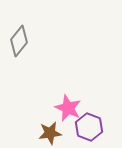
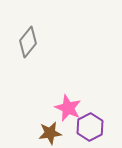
gray diamond: moved 9 px right, 1 px down
purple hexagon: moved 1 px right; rotated 12 degrees clockwise
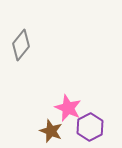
gray diamond: moved 7 px left, 3 px down
brown star: moved 1 px right, 2 px up; rotated 30 degrees clockwise
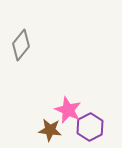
pink star: moved 2 px down
brown star: moved 1 px left, 1 px up; rotated 15 degrees counterclockwise
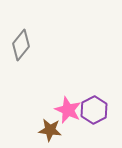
purple hexagon: moved 4 px right, 17 px up
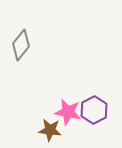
pink star: moved 2 px down; rotated 12 degrees counterclockwise
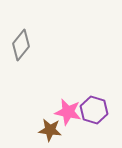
purple hexagon: rotated 16 degrees counterclockwise
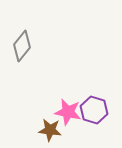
gray diamond: moved 1 px right, 1 px down
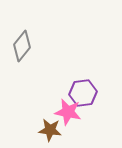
purple hexagon: moved 11 px left, 17 px up; rotated 24 degrees counterclockwise
